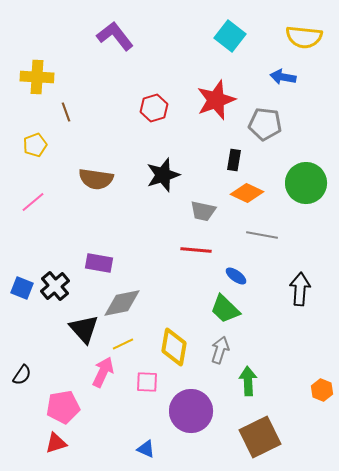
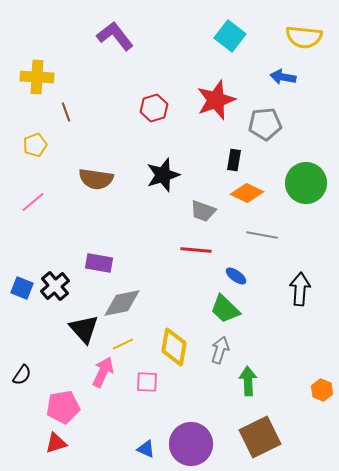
gray pentagon: rotated 12 degrees counterclockwise
gray trapezoid: rotated 8 degrees clockwise
purple circle: moved 33 px down
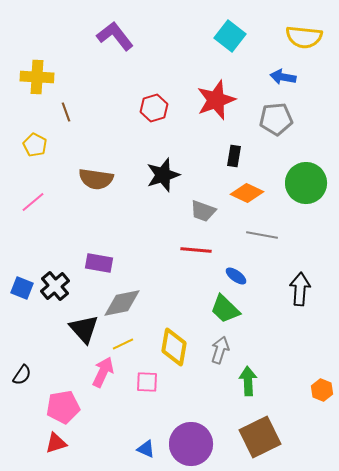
gray pentagon: moved 11 px right, 5 px up
yellow pentagon: rotated 25 degrees counterclockwise
black rectangle: moved 4 px up
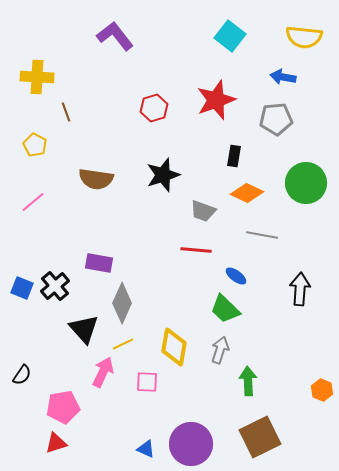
gray diamond: rotated 54 degrees counterclockwise
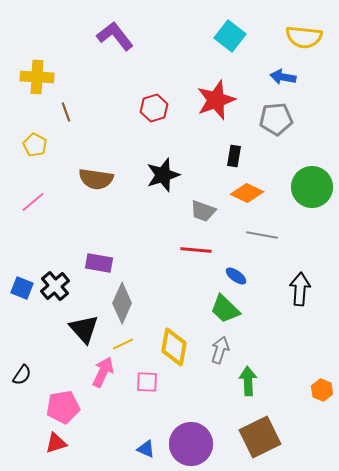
green circle: moved 6 px right, 4 px down
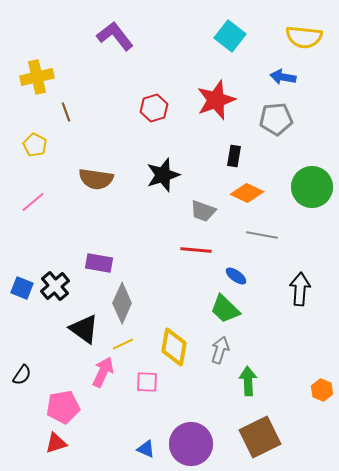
yellow cross: rotated 16 degrees counterclockwise
black triangle: rotated 12 degrees counterclockwise
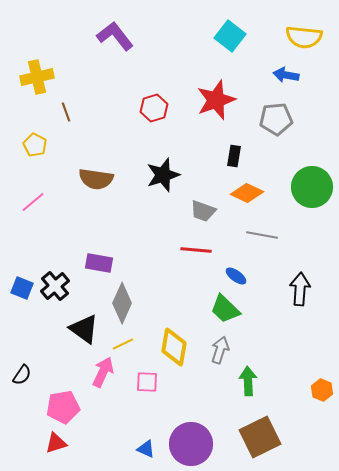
blue arrow: moved 3 px right, 2 px up
